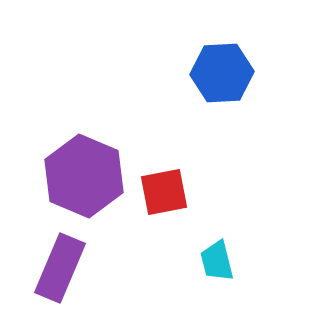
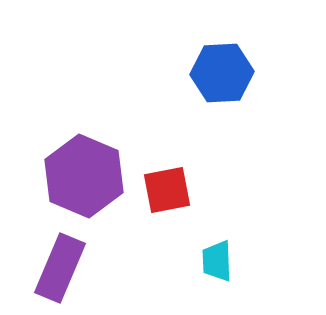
red square: moved 3 px right, 2 px up
cyan trapezoid: rotated 12 degrees clockwise
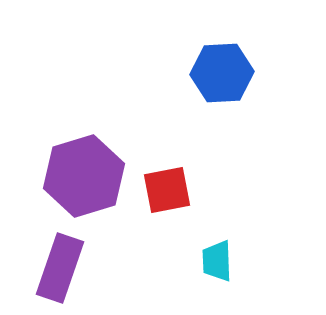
purple hexagon: rotated 20 degrees clockwise
purple rectangle: rotated 4 degrees counterclockwise
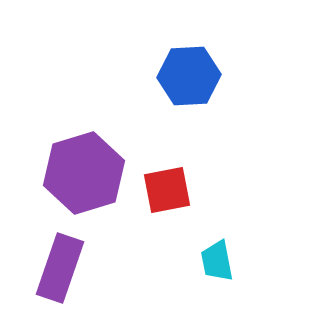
blue hexagon: moved 33 px left, 3 px down
purple hexagon: moved 3 px up
cyan trapezoid: rotated 9 degrees counterclockwise
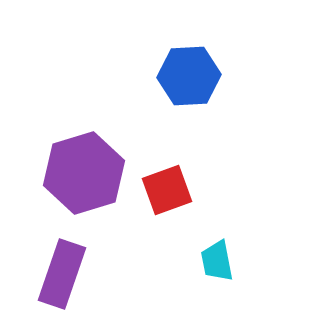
red square: rotated 9 degrees counterclockwise
purple rectangle: moved 2 px right, 6 px down
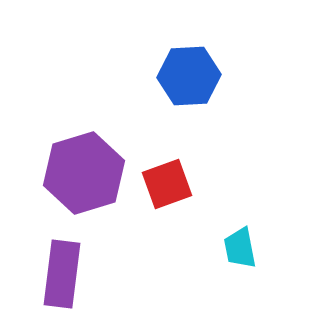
red square: moved 6 px up
cyan trapezoid: moved 23 px right, 13 px up
purple rectangle: rotated 12 degrees counterclockwise
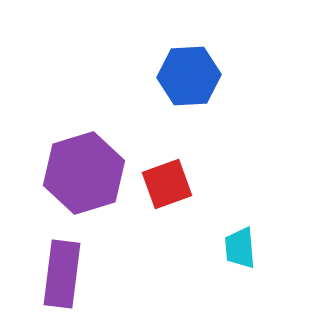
cyan trapezoid: rotated 6 degrees clockwise
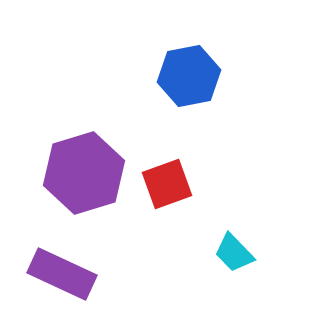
blue hexagon: rotated 8 degrees counterclockwise
cyan trapezoid: moved 6 px left, 5 px down; rotated 39 degrees counterclockwise
purple rectangle: rotated 72 degrees counterclockwise
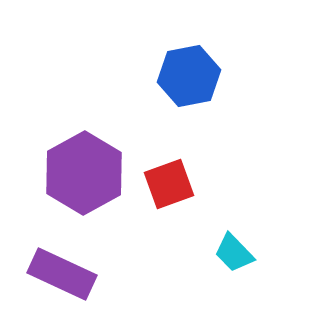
purple hexagon: rotated 12 degrees counterclockwise
red square: moved 2 px right
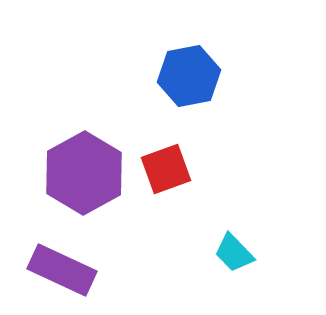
red square: moved 3 px left, 15 px up
purple rectangle: moved 4 px up
